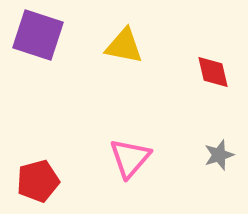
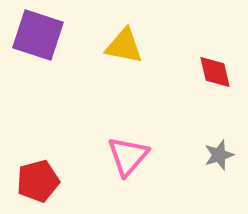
red diamond: moved 2 px right
pink triangle: moved 2 px left, 2 px up
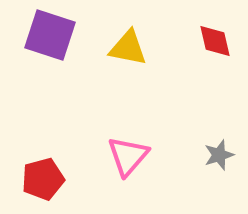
purple square: moved 12 px right
yellow triangle: moved 4 px right, 2 px down
red diamond: moved 31 px up
red pentagon: moved 5 px right, 2 px up
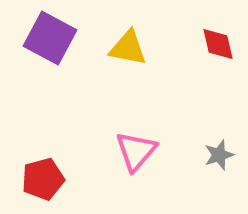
purple square: moved 3 px down; rotated 10 degrees clockwise
red diamond: moved 3 px right, 3 px down
pink triangle: moved 8 px right, 5 px up
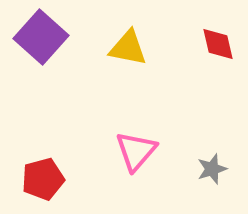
purple square: moved 9 px left, 1 px up; rotated 14 degrees clockwise
gray star: moved 7 px left, 14 px down
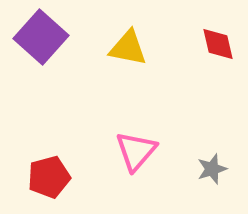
red pentagon: moved 6 px right, 2 px up
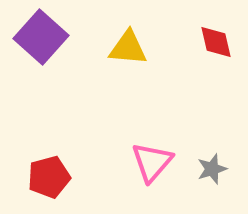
red diamond: moved 2 px left, 2 px up
yellow triangle: rotated 6 degrees counterclockwise
pink triangle: moved 16 px right, 11 px down
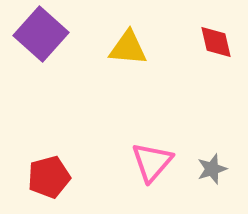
purple square: moved 3 px up
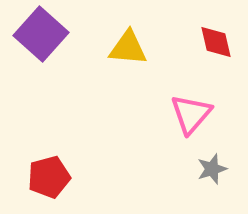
pink triangle: moved 39 px right, 48 px up
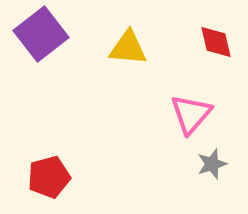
purple square: rotated 10 degrees clockwise
gray star: moved 5 px up
